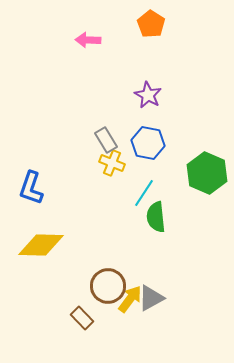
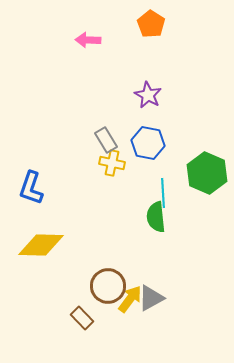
yellow cross: rotated 10 degrees counterclockwise
cyan line: moved 19 px right; rotated 36 degrees counterclockwise
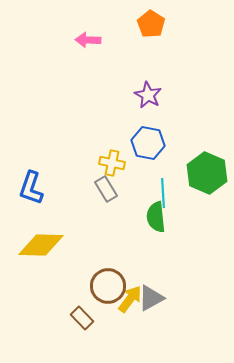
gray rectangle: moved 49 px down
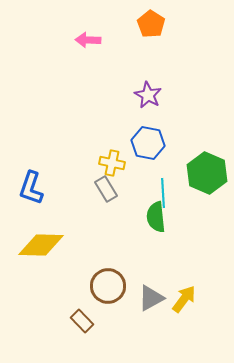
yellow arrow: moved 54 px right
brown rectangle: moved 3 px down
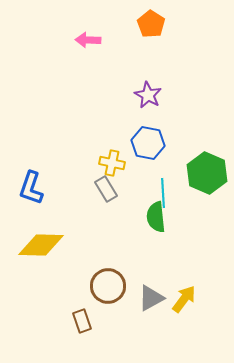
brown rectangle: rotated 25 degrees clockwise
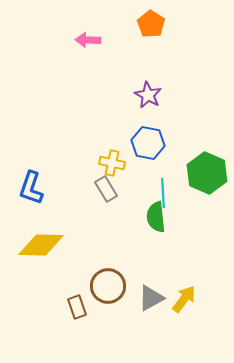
brown rectangle: moved 5 px left, 14 px up
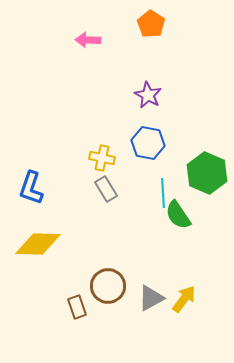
yellow cross: moved 10 px left, 5 px up
green semicircle: moved 22 px right, 2 px up; rotated 28 degrees counterclockwise
yellow diamond: moved 3 px left, 1 px up
